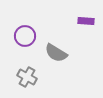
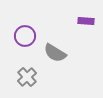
gray semicircle: moved 1 px left
gray cross: rotated 18 degrees clockwise
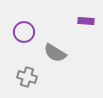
purple circle: moved 1 px left, 4 px up
gray cross: rotated 30 degrees counterclockwise
